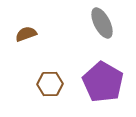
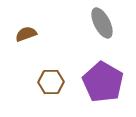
brown hexagon: moved 1 px right, 2 px up
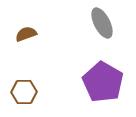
brown hexagon: moved 27 px left, 10 px down
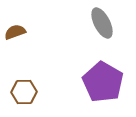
brown semicircle: moved 11 px left, 2 px up
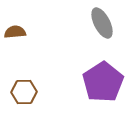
brown semicircle: rotated 15 degrees clockwise
purple pentagon: rotated 9 degrees clockwise
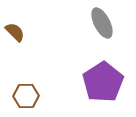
brown semicircle: rotated 50 degrees clockwise
brown hexagon: moved 2 px right, 4 px down
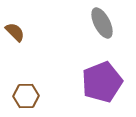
purple pentagon: moved 1 px left; rotated 12 degrees clockwise
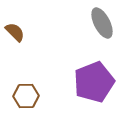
purple pentagon: moved 8 px left
